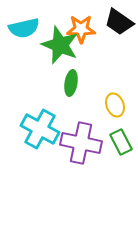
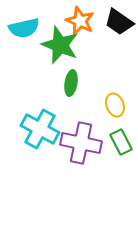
orange star: moved 1 px left, 8 px up; rotated 24 degrees clockwise
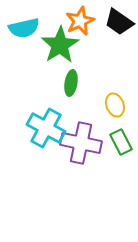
orange star: rotated 24 degrees clockwise
green star: rotated 18 degrees clockwise
cyan cross: moved 6 px right, 1 px up
